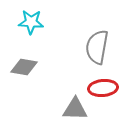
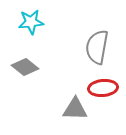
cyan star: rotated 10 degrees counterclockwise
gray diamond: moved 1 px right; rotated 28 degrees clockwise
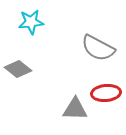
gray semicircle: moved 1 px right, 1 px down; rotated 72 degrees counterclockwise
gray diamond: moved 7 px left, 2 px down
red ellipse: moved 3 px right, 5 px down
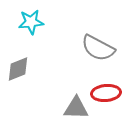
gray diamond: rotated 60 degrees counterclockwise
gray triangle: moved 1 px right, 1 px up
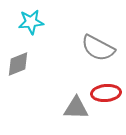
gray diamond: moved 5 px up
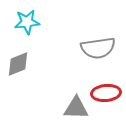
cyan star: moved 4 px left
gray semicircle: rotated 36 degrees counterclockwise
